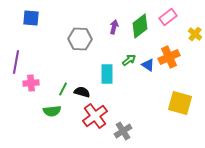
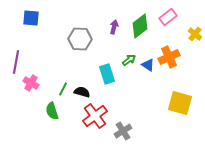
cyan rectangle: rotated 18 degrees counterclockwise
pink cross: rotated 35 degrees clockwise
green semicircle: rotated 78 degrees clockwise
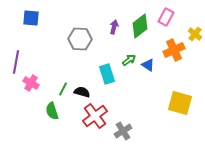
pink rectangle: moved 2 px left; rotated 24 degrees counterclockwise
orange cross: moved 5 px right, 7 px up
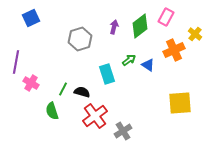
blue square: rotated 30 degrees counterclockwise
gray hexagon: rotated 20 degrees counterclockwise
yellow square: rotated 20 degrees counterclockwise
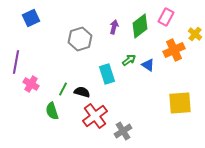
pink cross: moved 1 px down
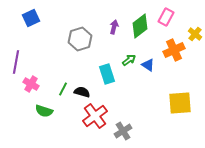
green semicircle: moved 8 px left; rotated 54 degrees counterclockwise
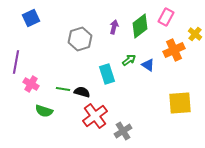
green line: rotated 72 degrees clockwise
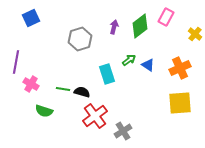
orange cross: moved 6 px right, 18 px down
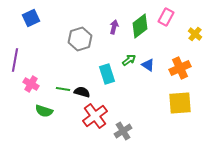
purple line: moved 1 px left, 2 px up
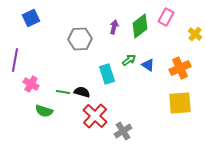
gray hexagon: rotated 15 degrees clockwise
green line: moved 3 px down
red cross: rotated 10 degrees counterclockwise
